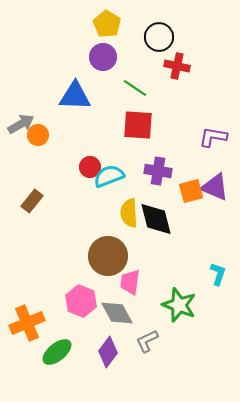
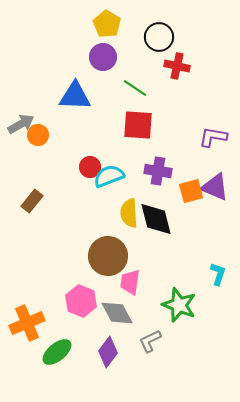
gray L-shape: moved 3 px right
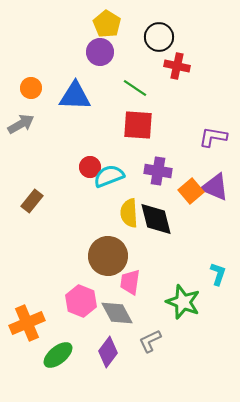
purple circle: moved 3 px left, 5 px up
orange circle: moved 7 px left, 47 px up
orange square: rotated 25 degrees counterclockwise
green star: moved 4 px right, 3 px up
green ellipse: moved 1 px right, 3 px down
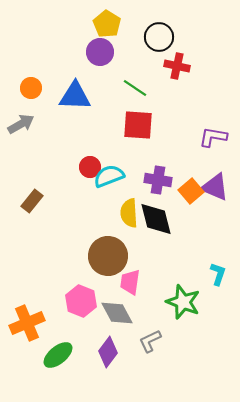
purple cross: moved 9 px down
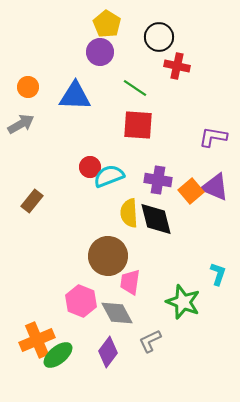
orange circle: moved 3 px left, 1 px up
orange cross: moved 10 px right, 17 px down
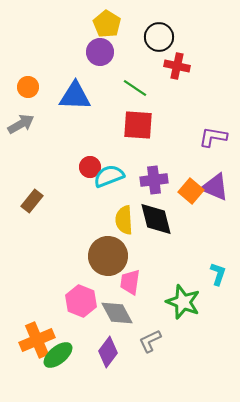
purple cross: moved 4 px left; rotated 16 degrees counterclockwise
orange square: rotated 10 degrees counterclockwise
yellow semicircle: moved 5 px left, 7 px down
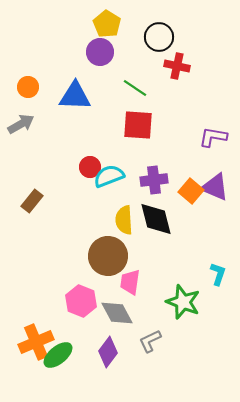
orange cross: moved 1 px left, 2 px down
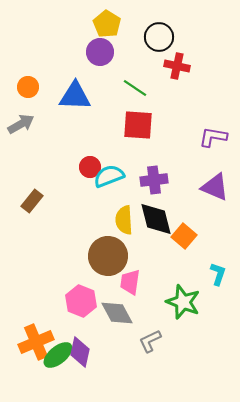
orange square: moved 7 px left, 45 px down
purple diamond: moved 28 px left; rotated 24 degrees counterclockwise
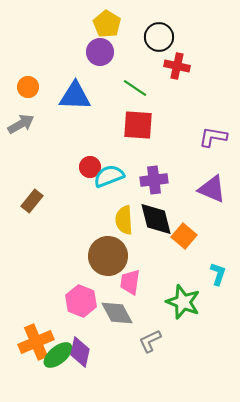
purple triangle: moved 3 px left, 2 px down
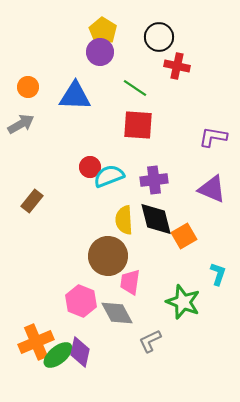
yellow pentagon: moved 4 px left, 7 px down
orange square: rotated 20 degrees clockwise
